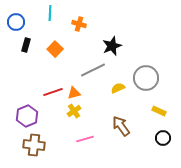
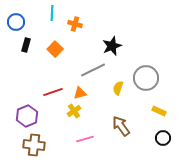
cyan line: moved 2 px right
orange cross: moved 4 px left
yellow semicircle: rotated 48 degrees counterclockwise
orange triangle: moved 6 px right
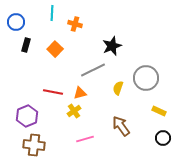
red line: rotated 30 degrees clockwise
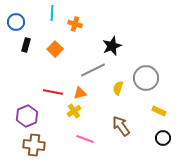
pink line: rotated 36 degrees clockwise
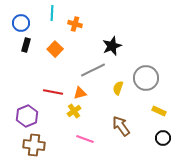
blue circle: moved 5 px right, 1 px down
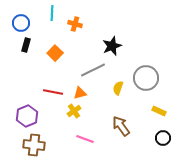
orange square: moved 4 px down
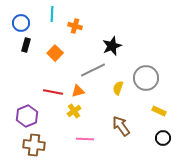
cyan line: moved 1 px down
orange cross: moved 2 px down
orange triangle: moved 2 px left, 2 px up
pink line: rotated 18 degrees counterclockwise
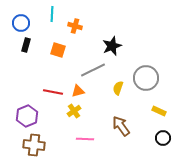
orange square: moved 3 px right, 3 px up; rotated 28 degrees counterclockwise
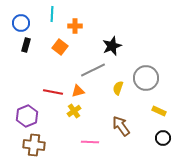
orange cross: rotated 16 degrees counterclockwise
orange square: moved 2 px right, 3 px up; rotated 21 degrees clockwise
pink line: moved 5 px right, 3 px down
